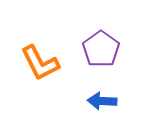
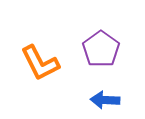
blue arrow: moved 3 px right, 1 px up
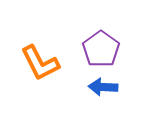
blue arrow: moved 2 px left, 13 px up
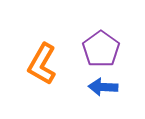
orange L-shape: moved 2 px right, 1 px down; rotated 57 degrees clockwise
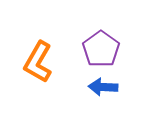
orange L-shape: moved 4 px left, 2 px up
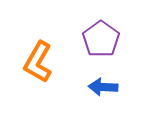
purple pentagon: moved 10 px up
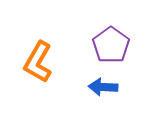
purple pentagon: moved 10 px right, 6 px down
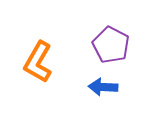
purple pentagon: rotated 9 degrees counterclockwise
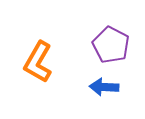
blue arrow: moved 1 px right
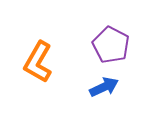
blue arrow: rotated 152 degrees clockwise
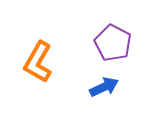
purple pentagon: moved 2 px right, 2 px up
